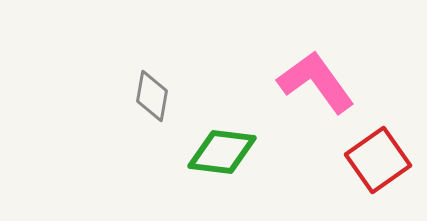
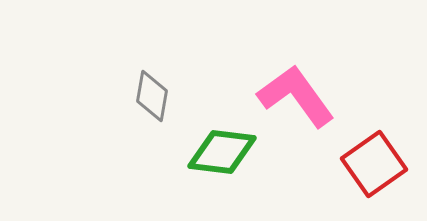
pink L-shape: moved 20 px left, 14 px down
red square: moved 4 px left, 4 px down
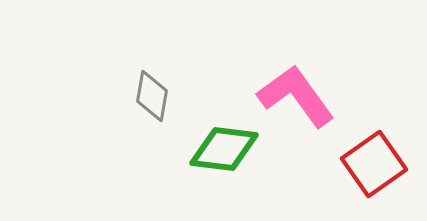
green diamond: moved 2 px right, 3 px up
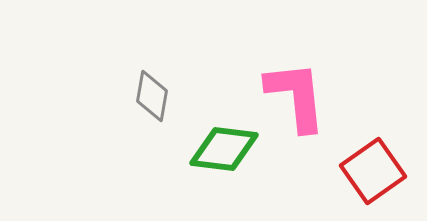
pink L-shape: rotated 30 degrees clockwise
red square: moved 1 px left, 7 px down
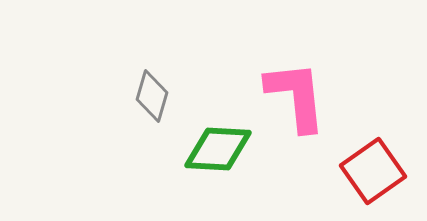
gray diamond: rotated 6 degrees clockwise
green diamond: moved 6 px left; rotated 4 degrees counterclockwise
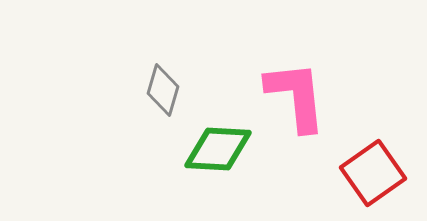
gray diamond: moved 11 px right, 6 px up
red square: moved 2 px down
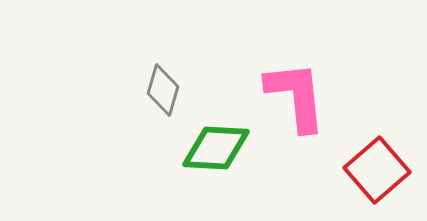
green diamond: moved 2 px left, 1 px up
red square: moved 4 px right, 3 px up; rotated 6 degrees counterclockwise
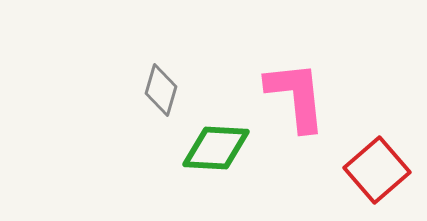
gray diamond: moved 2 px left
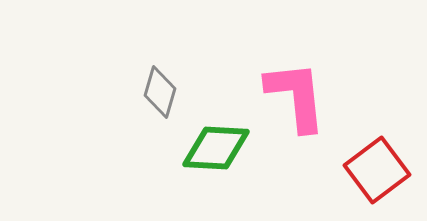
gray diamond: moved 1 px left, 2 px down
red square: rotated 4 degrees clockwise
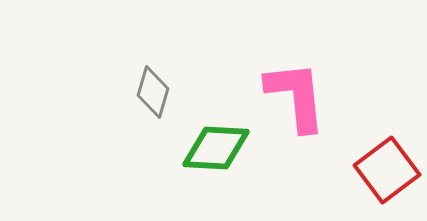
gray diamond: moved 7 px left
red square: moved 10 px right
